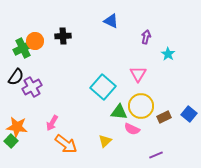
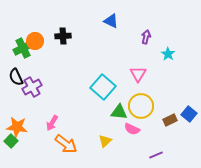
black semicircle: rotated 120 degrees clockwise
brown rectangle: moved 6 px right, 3 px down
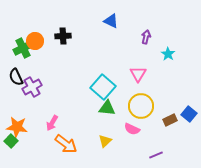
green triangle: moved 12 px left, 4 px up
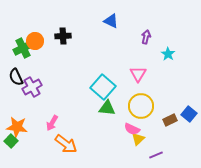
yellow triangle: moved 33 px right, 2 px up
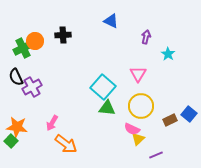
black cross: moved 1 px up
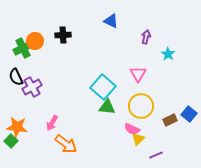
green triangle: moved 1 px up
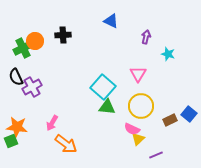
cyan star: rotated 16 degrees counterclockwise
green square: rotated 24 degrees clockwise
